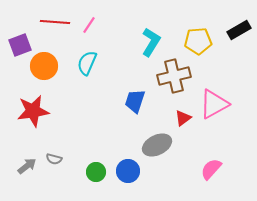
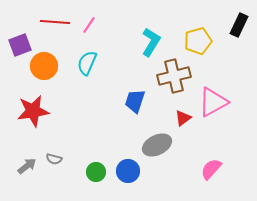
black rectangle: moved 5 px up; rotated 35 degrees counterclockwise
yellow pentagon: rotated 12 degrees counterclockwise
pink triangle: moved 1 px left, 2 px up
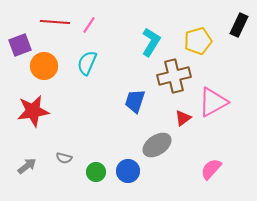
gray ellipse: rotated 8 degrees counterclockwise
gray semicircle: moved 10 px right, 1 px up
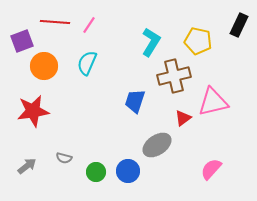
yellow pentagon: rotated 28 degrees clockwise
purple square: moved 2 px right, 4 px up
pink triangle: rotated 16 degrees clockwise
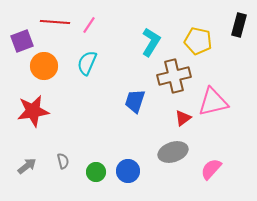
black rectangle: rotated 10 degrees counterclockwise
gray ellipse: moved 16 px right, 7 px down; rotated 16 degrees clockwise
gray semicircle: moved 1 px left, 3 px down; rotated 119 degrees counterclockwise
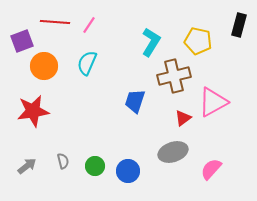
pink triangle: rotated 16 degrees counterclockwise
green circle: moved 1 px left, 6 px up
